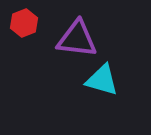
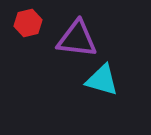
red hexagon: moved 4 px right; rotated 8 degrees clockwise
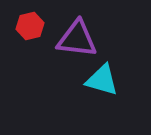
red hexagon: moved 2 px right, 3 px down
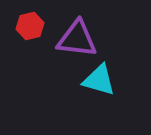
cyan triangle: moved 3 px left
